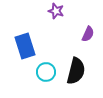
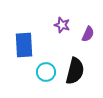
purple star: moved 6 px right, 14 px down
blue rectangle: moved 1 px left, 1 px up; rotated 15 degrees clockwise
black semicircle: moved 1 px left
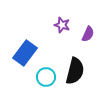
blue rectangle: moved 1 px right, 8 px down; rotated 40 degrees clockwise
cyan circle: moved 5 px down
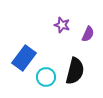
blue rectangle: moved 1 px left, 5 px down
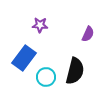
purple star: moved 22 px left; rotated 14 degrees counterclockwise
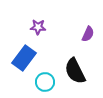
purple star: moved 2 px left, 2 px down
black semicircle: rotated 140 degrees clockwise
cyan circle: moved 1 px left, 5 px down
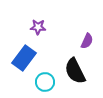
purple semicircle: moved 1 px left, 7 px down
